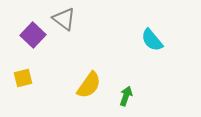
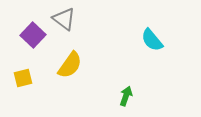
yellow semicircle: moved 19 px left, 20 px up
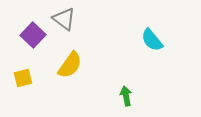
green arrow: rotated 30 degrees counterclockwise
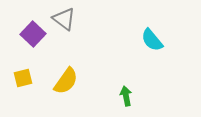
purple square: moved 1 px up
yellow semicircle: moved 4 px left, 16 px down
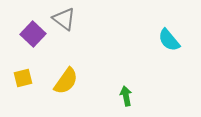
cyan semicircle: moved 17 px right
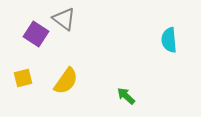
purple square: moved 3 px right; rotated 10 degrees counterclockwise
cyan semicircle: rotated 35 degrees clockwise
green arrow: rotated 36 degrees counterclockwise
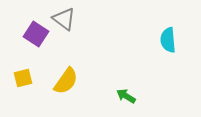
cyan semicircle: moved 1 px left
green arrow: rotated 12 degrees counterclockwise
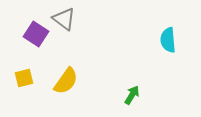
yellow square: moved 1 px right
green arrow: moved 6 px right, 1 px up; rotated 90 degrees clockwise
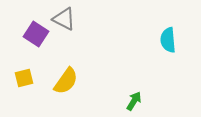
gray triangle: rotated 10 degrees counterclockwise
green arrow: moved 2 px right, 6 px down
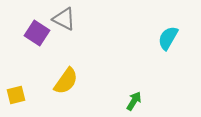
purple square: moved 1 px right, 1 px up
cyan semicircle: moved 2 px up; rotated 35 degrees clockwise
yellow square: moved 8 px left, 17 px down
